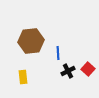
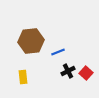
blue line: moved 1 px up; rotated 72 degrees clockwise
red square: moved 2 px left, 4 px down
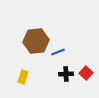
brown hexagon: moved 5 px right
black cross: moved 2 px left, 3 px down; rotated 24 degrees clockwise
yellow rectangle: rotated 24 degrees clockwise
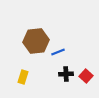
red square: moved 3 px down
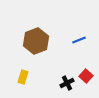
brown hexagon: rotated 15 degrees counterclockwise
blue line: moved 21 px right, 12 px up
black cross: moved 1 px right, 9 px down; rotated 24 degrees counterclockwise
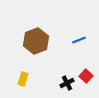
yellow rectangle: moved 2 px down
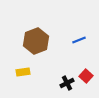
yellow rectangle: moved 7 px up; rotated 64 degrees clockwise
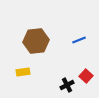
brown hexagon: rotated 15 degrees clockwise
black cross: moved 2 px down
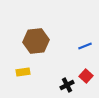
blue line: moved 6 px right, 6 px down
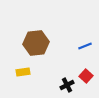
brown hexagon: moved 2 px down
